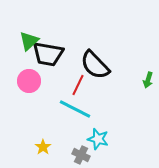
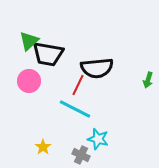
black semicircle: moved 2 px right, 3 px down; rotated 52 degrees counterclockwise
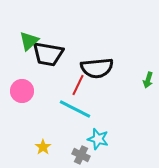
pink circle: moved 7 px left, 10 px down
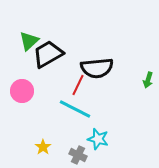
black trapezoid: rotated 140 degrees clockwise
gray cross: moved 3 px left
